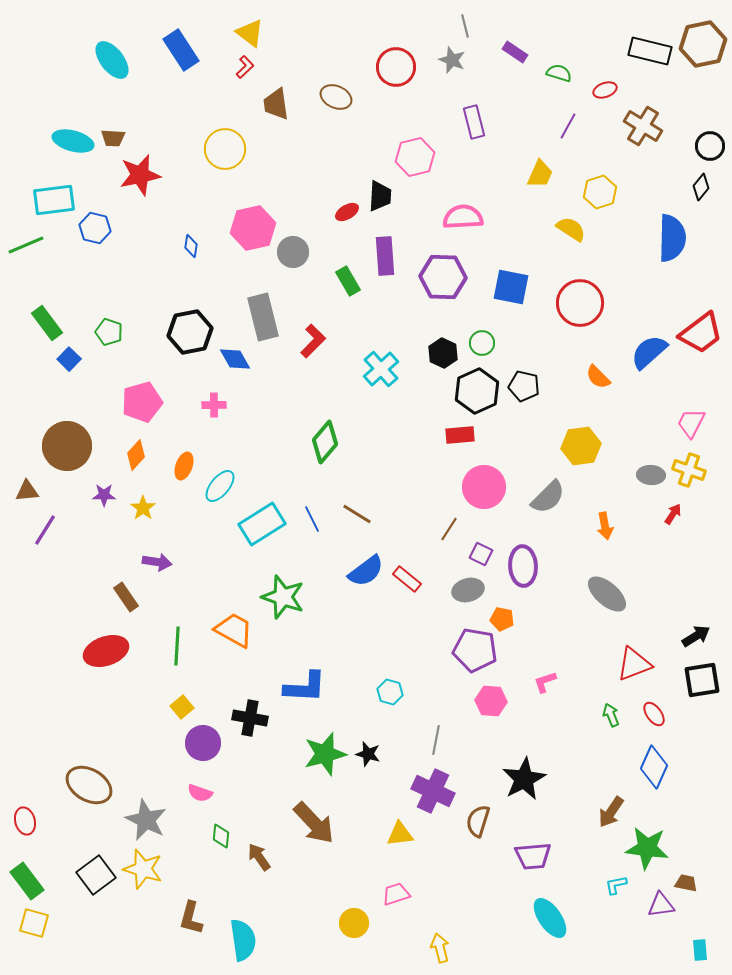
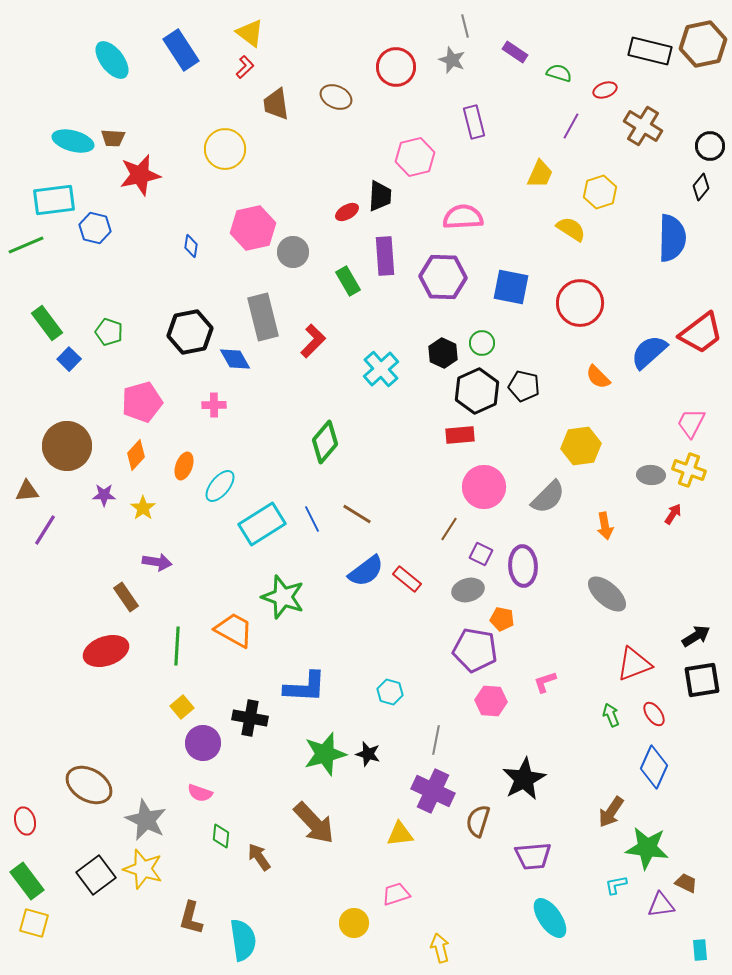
purple line at (568, 126): moved 3 px right
brown trapezoid at (686, 883): rotated 15 degrees clockwise
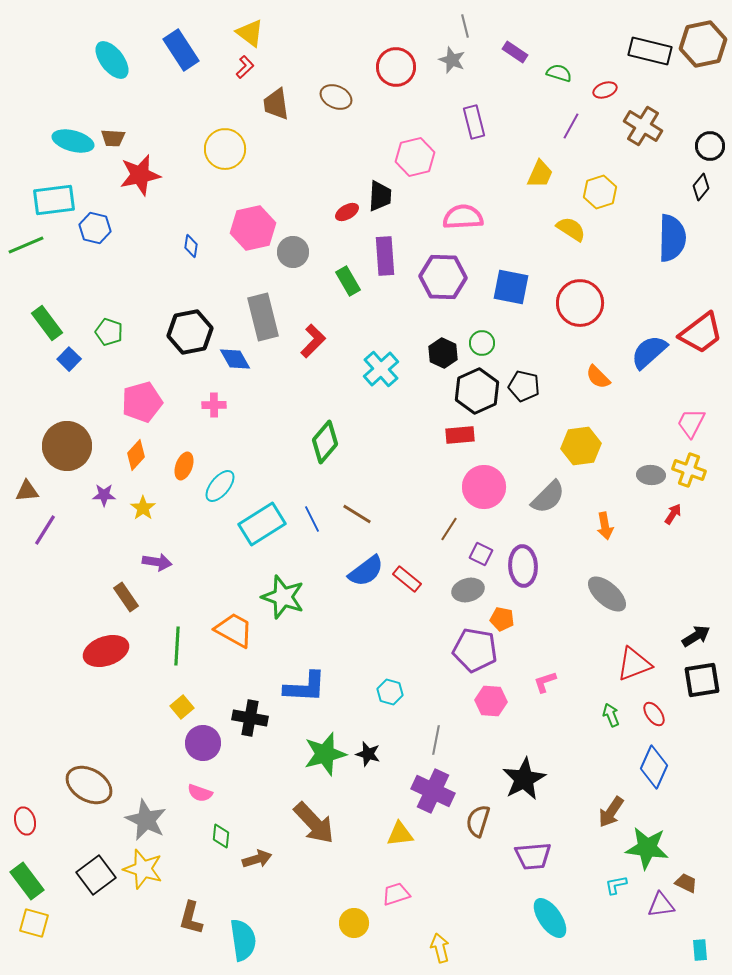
brown arrow at (259, 857): moved 2 px left, 2 px down; rotated 108 degrees clockwise
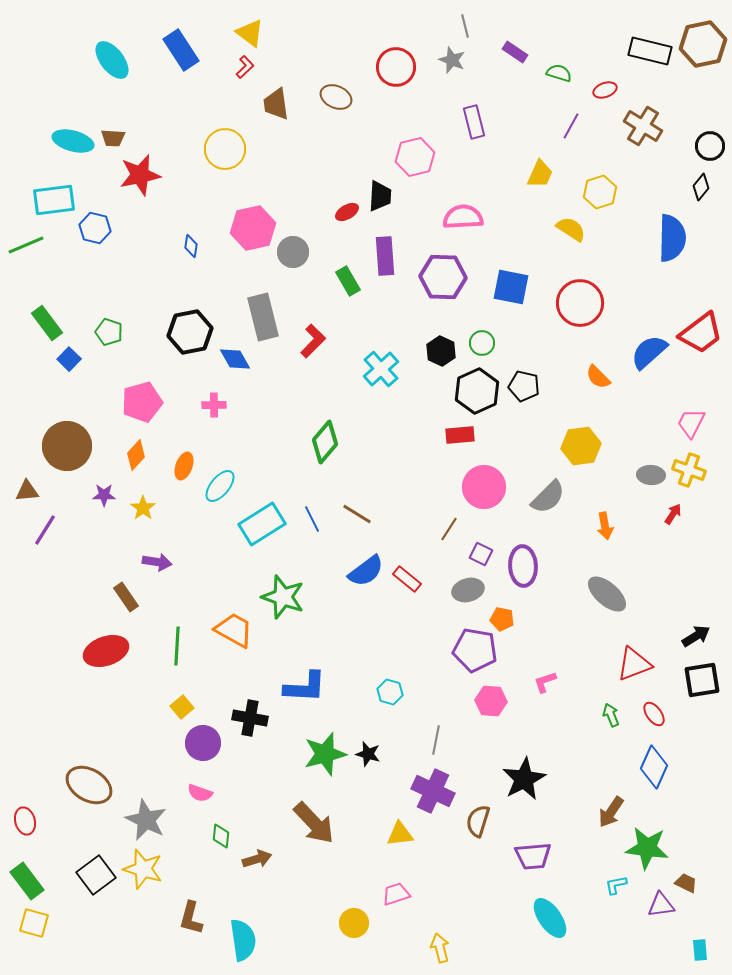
black hexagon at (443, 353): moved 2 px left, 2 px up
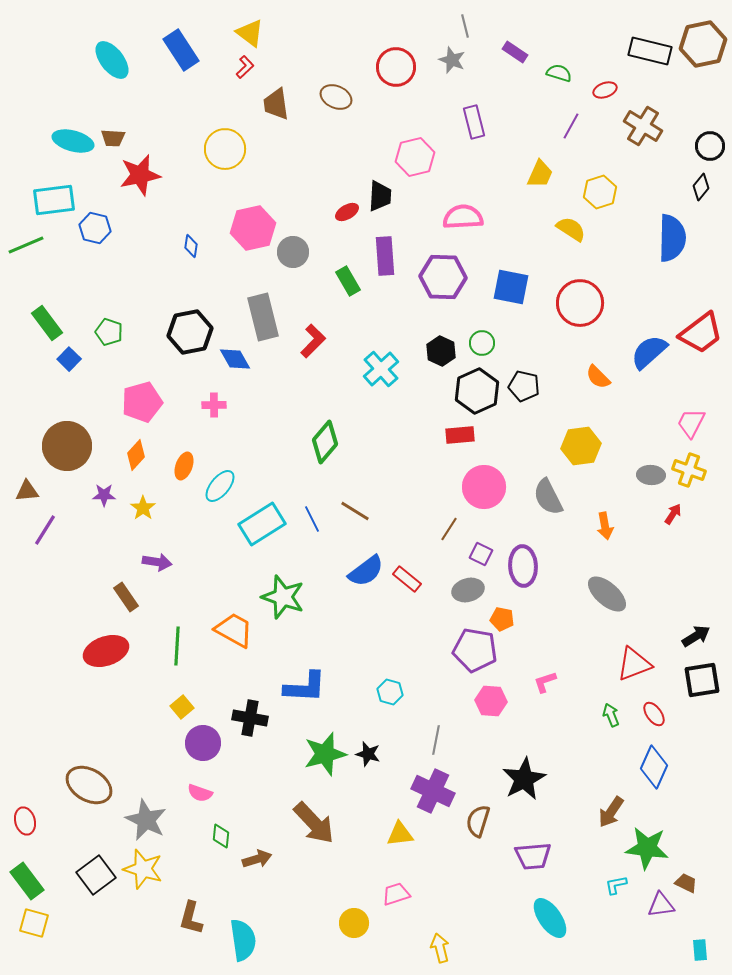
gray semicircle at (548, 497): rotated 108 degrees clockwise
brown line at (357, 514): moved 2 px left, 3 px up
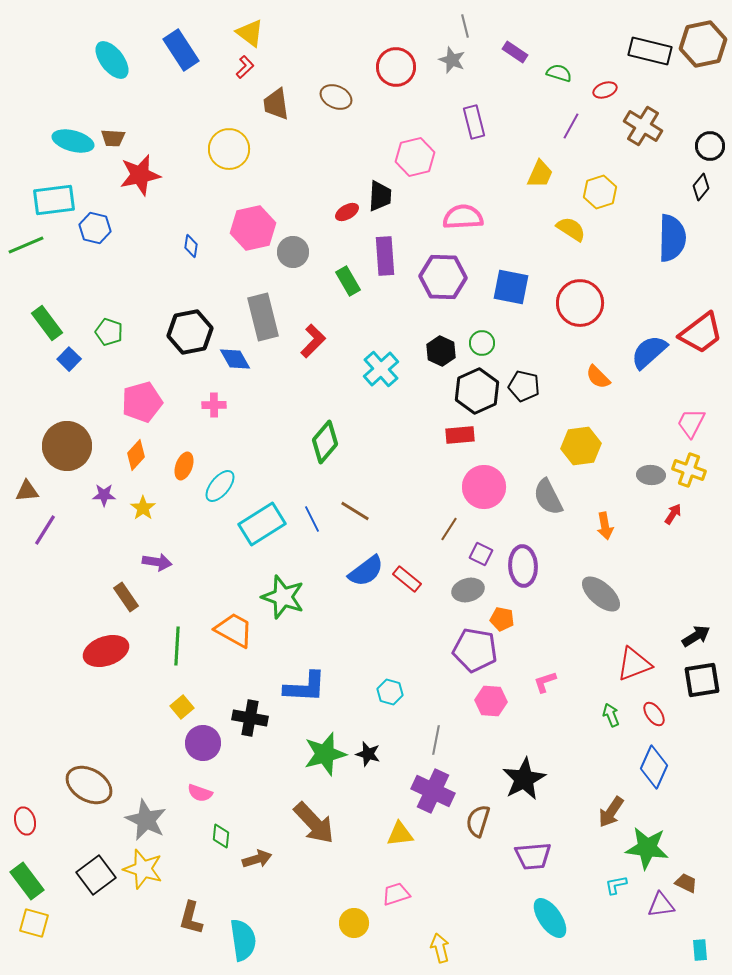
yellow circle at (225, 149): moved 4 px right
gray ellipse at (607, 594): moved 6 px left
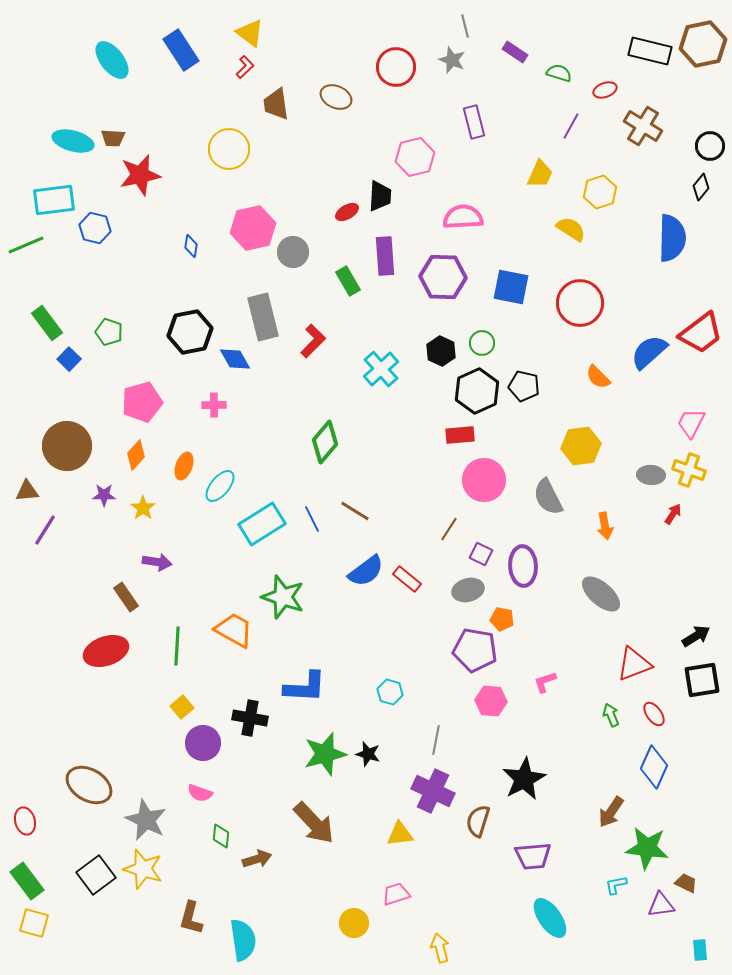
pink circle at (484, 487): moved 7 px up
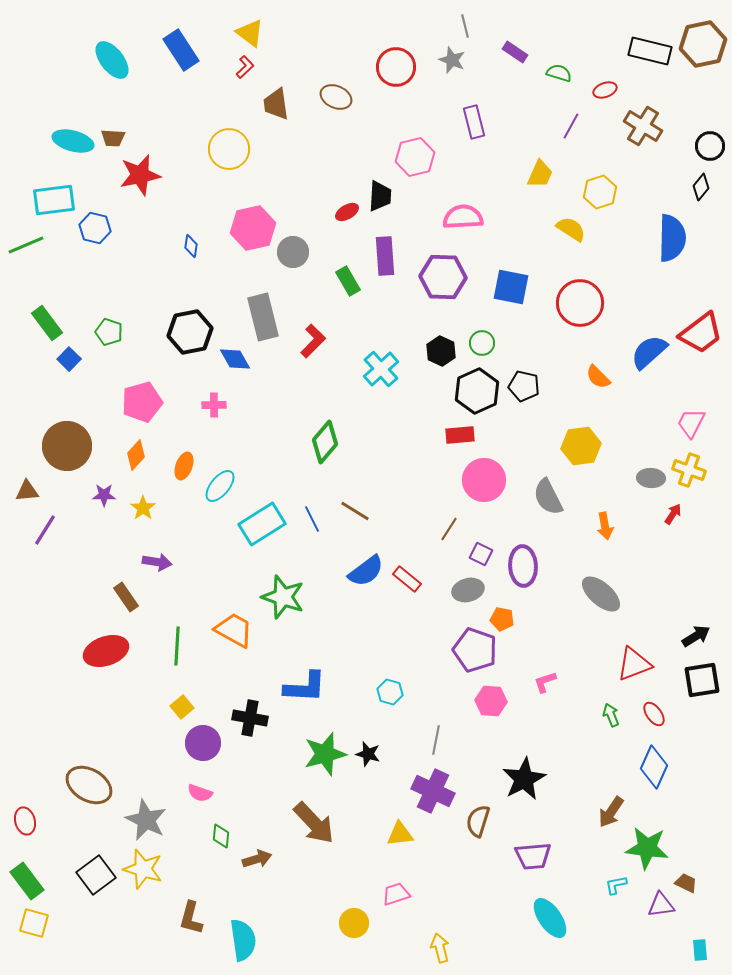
gray ellipse at (651, 475): moved 3 px down
purple pentagon at (475, 650): rotated 9 degrees clockwise
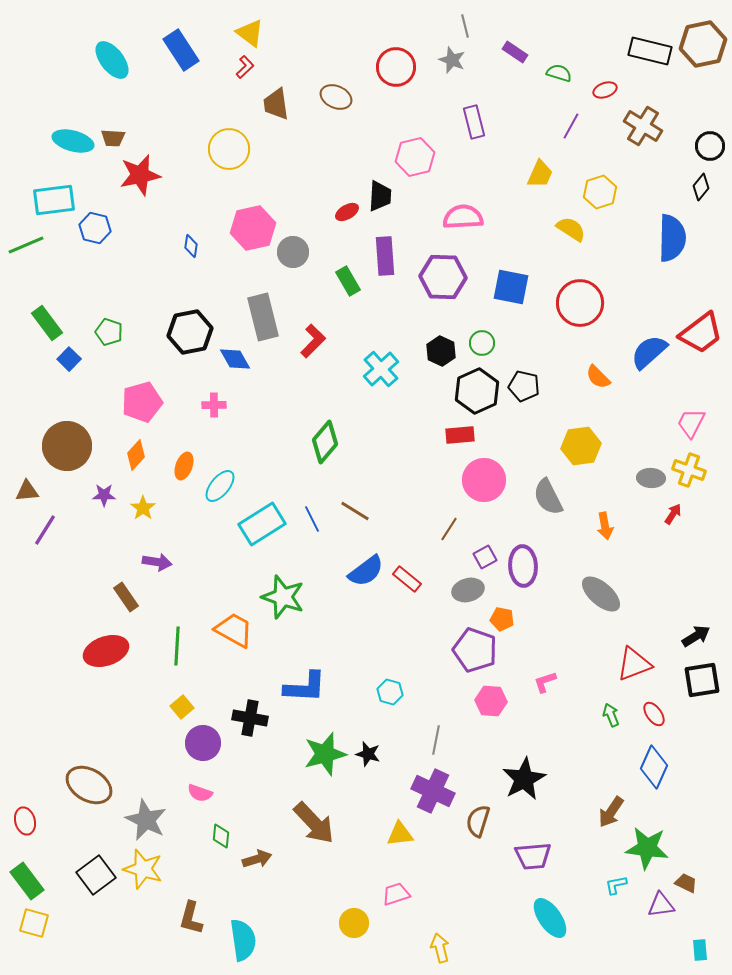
purple square at (481, 554): moved 4 px right, 3 px down; rotated 35 degrees clockwise
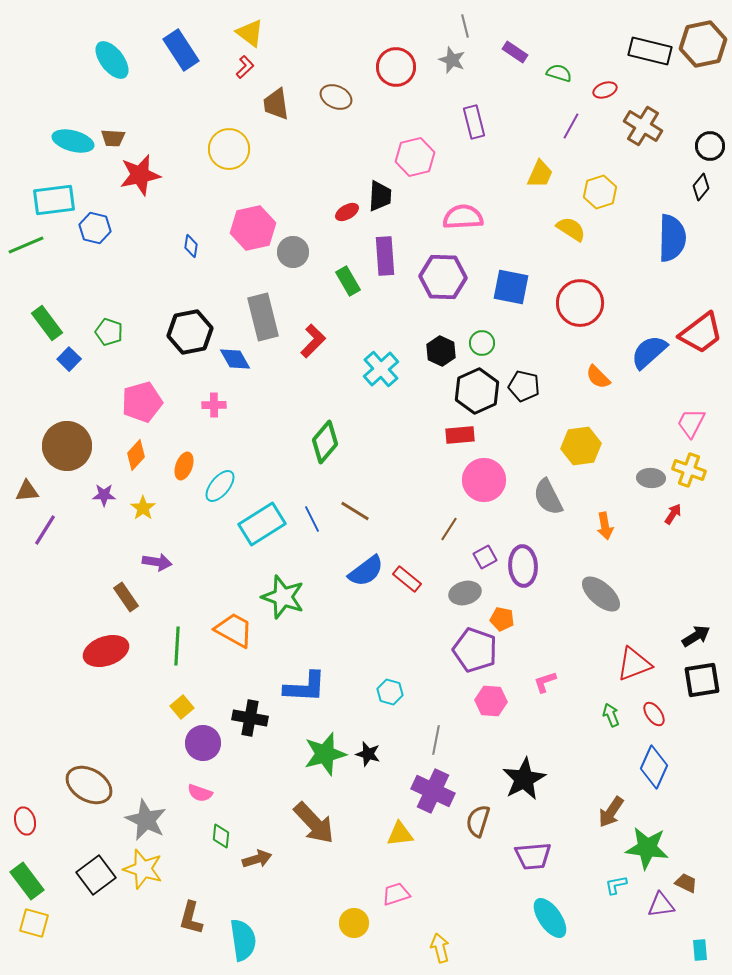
gray ellipse at (468, 590): moved 3 px left, 3 px down
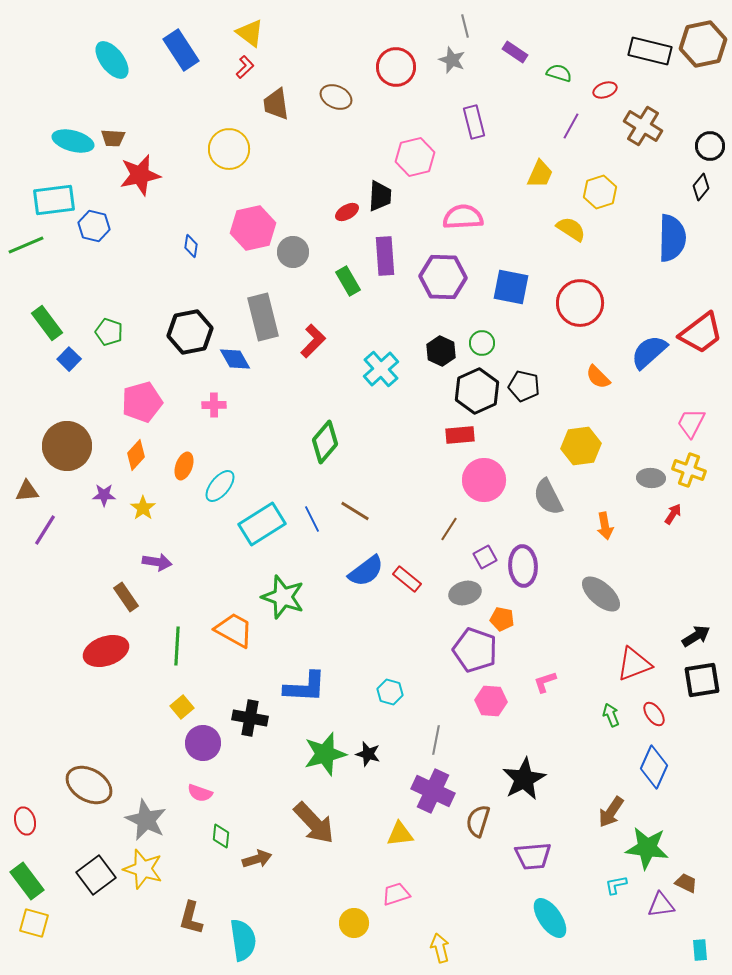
blue hexagon at (95, 228): moved 1 px left, 2 px up
